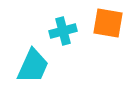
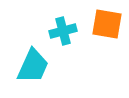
orange square: moved 1 px left, 1 px down
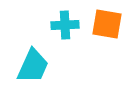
cyan cross: moved 2 px right, 6 px up; rotated 12 degrees clockwise
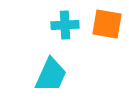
cyan trapezoid: moved 18 px right, 9 px down
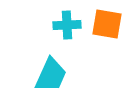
cyan cross: moved 2 px right
